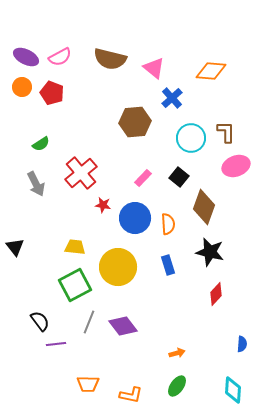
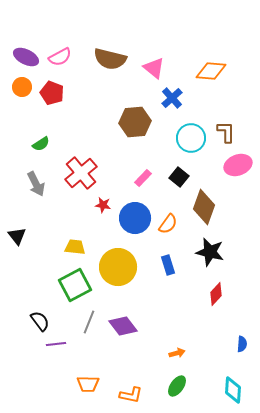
pink ellipse: moved 2 px right, 1 px up
orange semicircle: rotated 40 degrees clockwise
black triangle: moved 2 px right, 11 px up
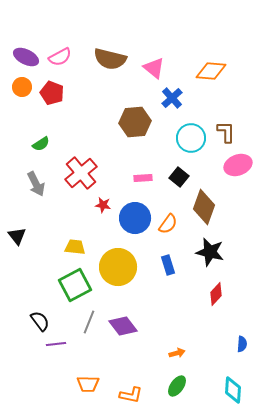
pink rectangle: rotated 42 degrees clockwise
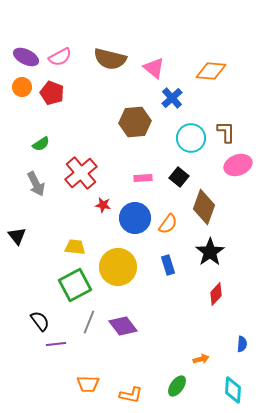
black star: rotated 24 degrees clockwise
orange arrow: moved 24 px right, 6 px down
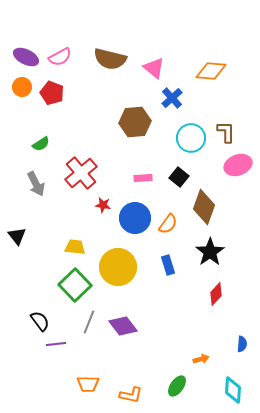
green square: rotated 16 degrees counterclockwise
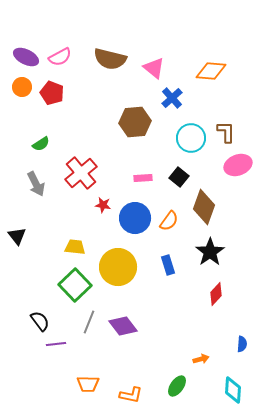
orange semicircle: moved 1 px right, 3 px up
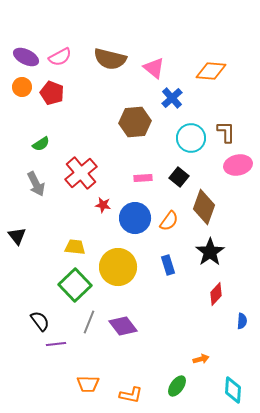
pink ellipse: rotated 8 degrees clockwise
blue semicircle: moved 23 px up
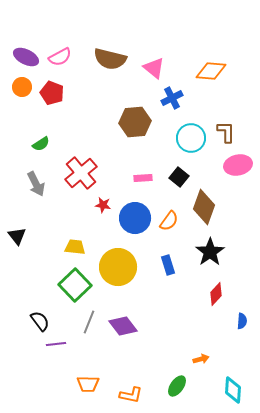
blue cross: rotated 15 degrees clockwise
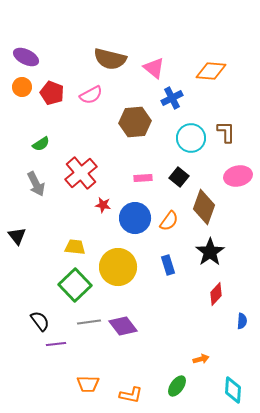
pink semicircle: moved 31 px right, 38 px down
pink ellipse: moved 11 px down
gray line: rotated 60 degrees clockwise
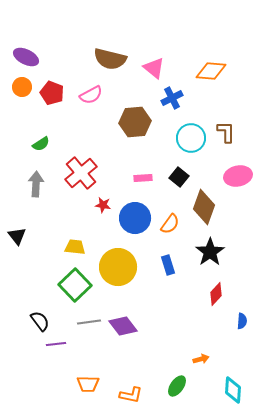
gray arrow: rotated 150 degrees counterclockwise
orange semicircle: moved 1 px right, 3 px down
